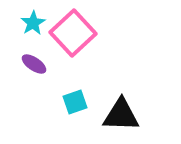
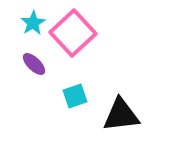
purple ellipse: rotated 10 degrees clockwise
cyan square: moved 6 px up
black triangle: rotated 9 degrees counterclockwise
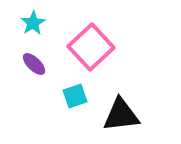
pink square: moved 18 px right, 14 px down
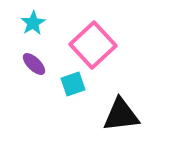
pink square: moved 2 px right, 2 px up
cyan square: moved 2 px left, 12 px up
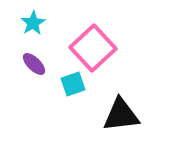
pink square: moved 3 px down
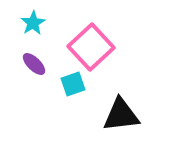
pink square: moved 2 px left, 1 px up
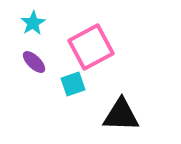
pink square: rotated 15 degrees clockwise
purple ellipse: moved 2 px up
black triangle: rotated 9 degrees clockwise
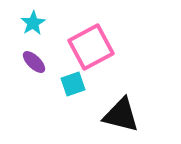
black triangle: rotated 12 degrees clockwise
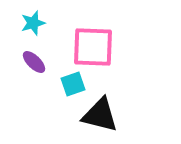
cyan star: rotated 15 degrees clockwise
pink square: moved 2 px right; rotated 30 degrees clockwise
black triangle: moved 21 px left
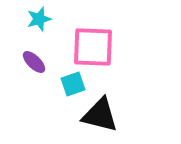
cyan star: moved 6 px right, 4 px up
